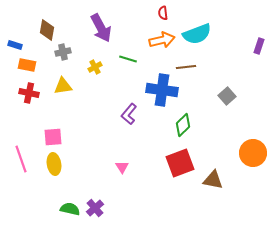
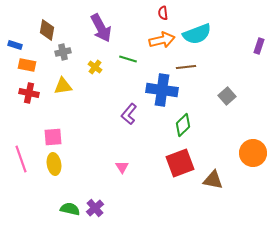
yellow cross: rotated 24 degrees counterclockwise
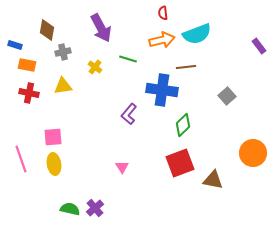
purple rectangle: rotated 56 degrees counterclockwise
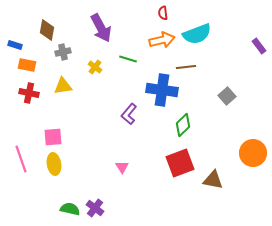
purple cross: rotated 12 degrees counterclockwise
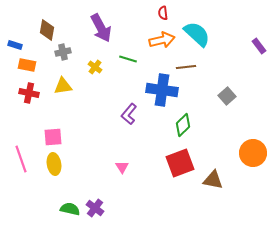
cyan semicircle: rotated 116 degrees counterclockwise
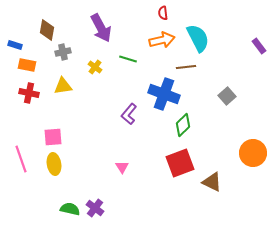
cyan semicircle: moved 1 px right, 4 px down; rotated 20 degrees clockwise
blue cross: moved 2 px right, 4 px down; rotated 12 degrees clockwise
brown triangle: moved 1 px left, 2 px down; rotated 15 degrees clockwise
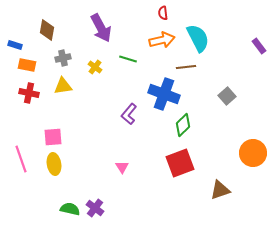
gray cross: moved 6 px down
brown triangle: moved 8 px right, 8 px down; rotated 45 degrees counterclockwise
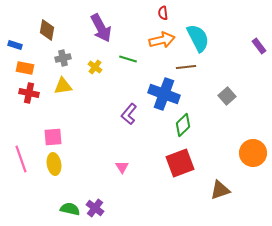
orange rectangle: moved 2 px left, 3 px down
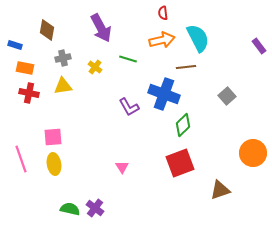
purple L-shape: moved 7 px up; rotated 70 degrees counterclockwise
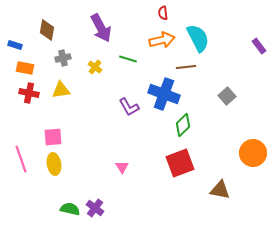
yellow triangle: moved 2 px left, 4 px down
brown triangle: rotated 30 degrees clockwise
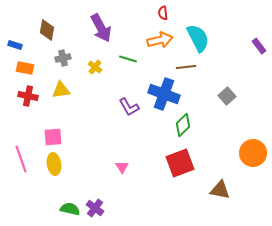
orange arrow: moved 2 px left
red cross: moved 1 px left, 3 px down
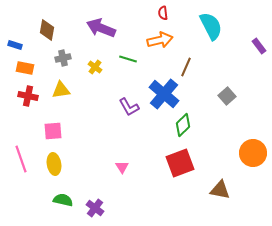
purple arrow: rotated 140 degrees clockwise
cyan semicircle: moved 13 px right, 12 px up
brown line: rotated 60 degrees counterclockwise
blue cross: rotated 20 degrees clockwise
pink square: moved 6 px up
green semicircle: moved 7 px left, 9 px up
